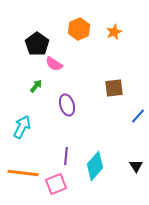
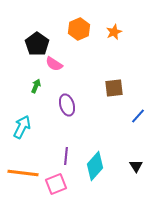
green arrow: rotated 16 degrees counterclockwise
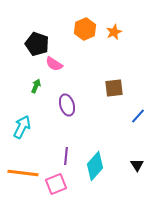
orange hexagon: moved 6 px right
black pentagon: rotated 15 degrees counterclockwise
black triangle: moved 1 px right, 1 px up
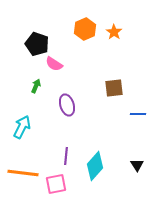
orange star: rotated 14 degrees counterclockwise
blue line: moved 2 px up; rotated 49 degrees clockwise
pink square: rotated 10 degrees clockwise
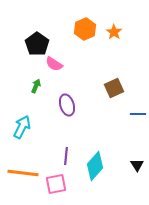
black pentagon: rotated 15 degrees clockwise
brown square: rotated 18 degrees counterclockwise
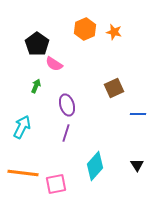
orange star: rotated 21 degrees counterclockwise
purple line: moved 23 px up; rotated 12 degrees clockwise
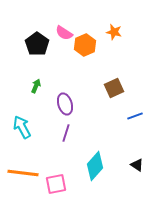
orange hexagon: moved 16 px down
pink semicircle: moved 10 px right, 31 px up
purple ellipse: moved 2 px left, 1 px up
blue line: moved 3 px left, 2 px down; rotated 21 degrees counterclockwise
cyan arrow: rotated 55 degrees counterclockwise
black triangle: rotated 24 degrees counterclockwise
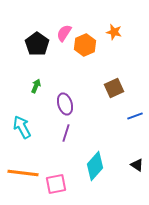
pink semicircle: rotated 90 degrees clockwise
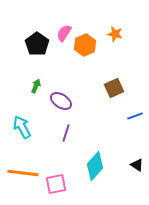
orange star: moved 1 px right, 2 px down
purple ellipse: moved 4 px left, 3 px up; rotated 40 degrees counterclockwise
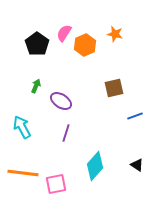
brown square: rotated 12 degrees clockwise
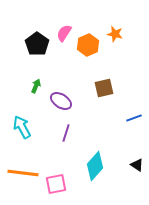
orange hexagon: moved 3 px right
brown square: moved 10 px left
blue line: moved 1 px left, 2 px down
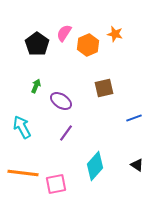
purple line: rotated 18 degrees clockwise
